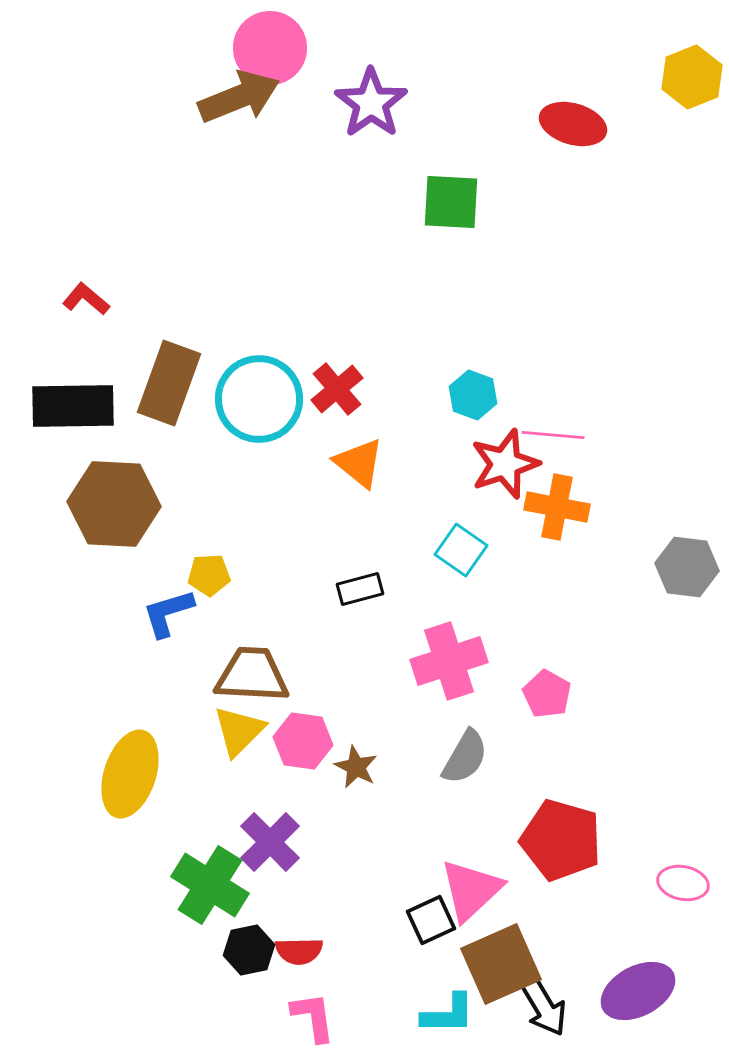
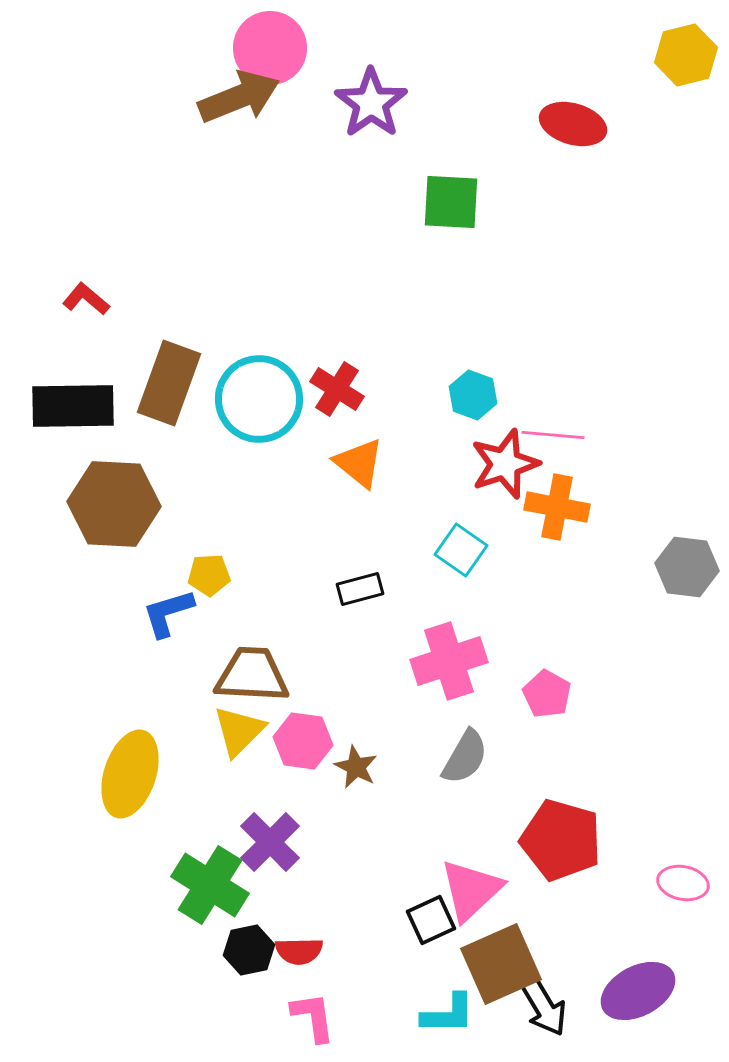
yellow hexagon at (692, 77): moved 6 px left, 22 px up; rotated 8 degrees clockwise
red cross at (337, 389): rotated 18 degrees counterclockwise
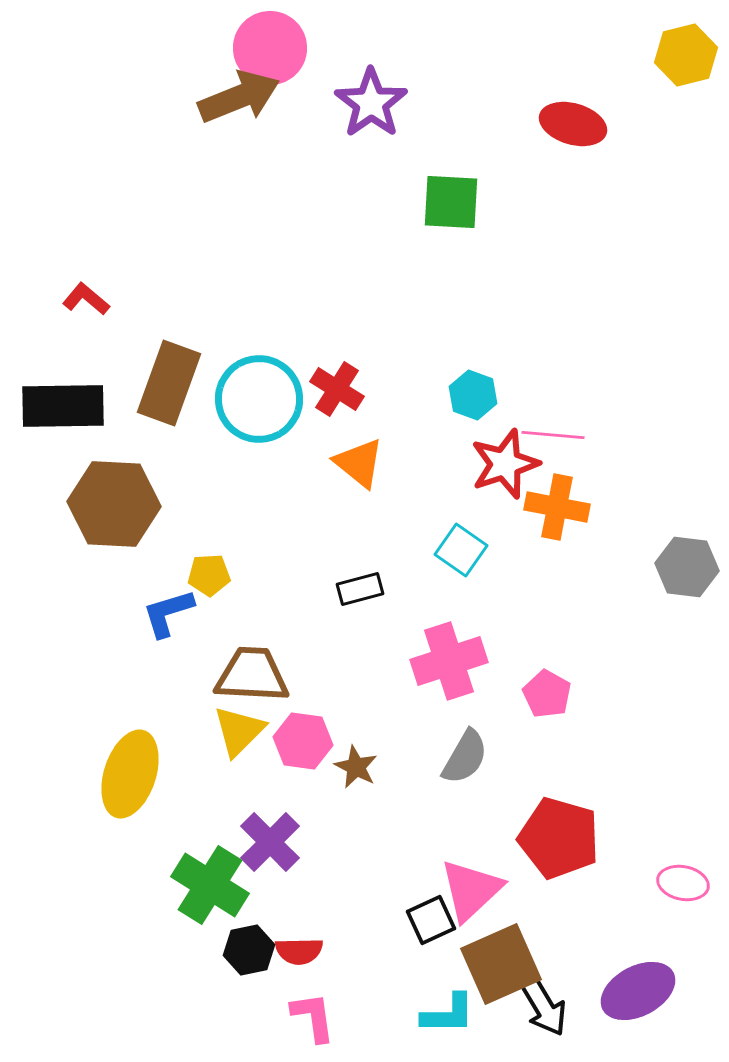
black rectangle at (73, 406): moved 10 px left
red pentagon at (561, 840): moved 2 px left, 2 px up
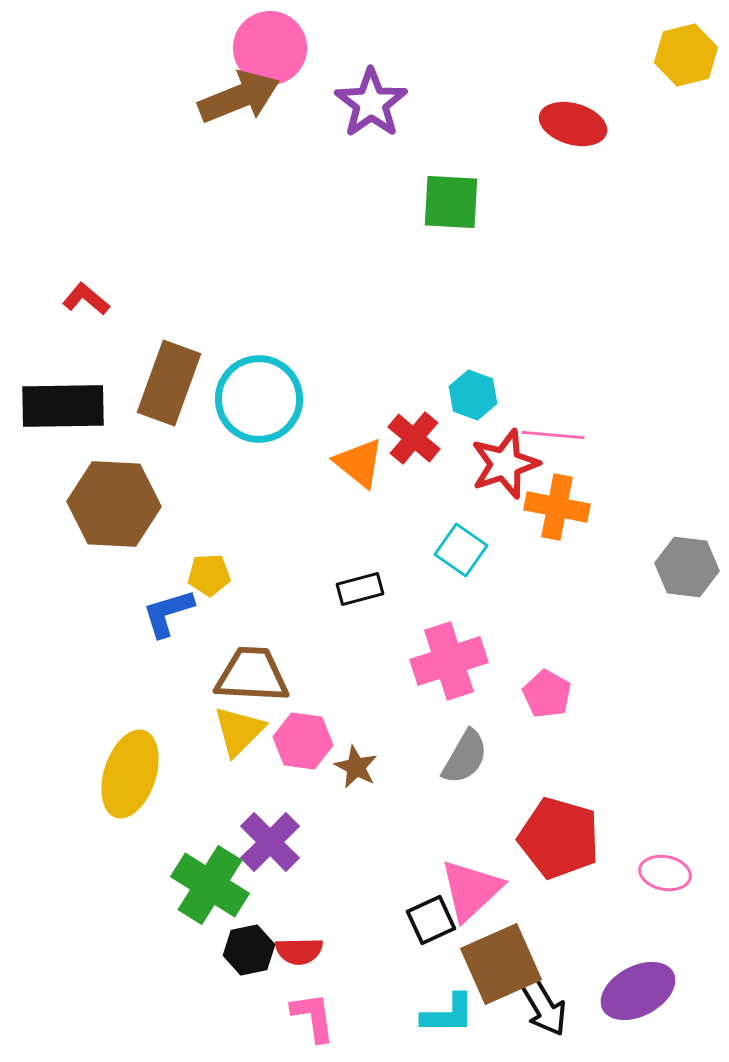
red cross at (337, 389): moved 77 px right, 49 px down; rotated 8 degrees clockwise
pink ellipse at (683, 883): moved 18 px left, 10 px up
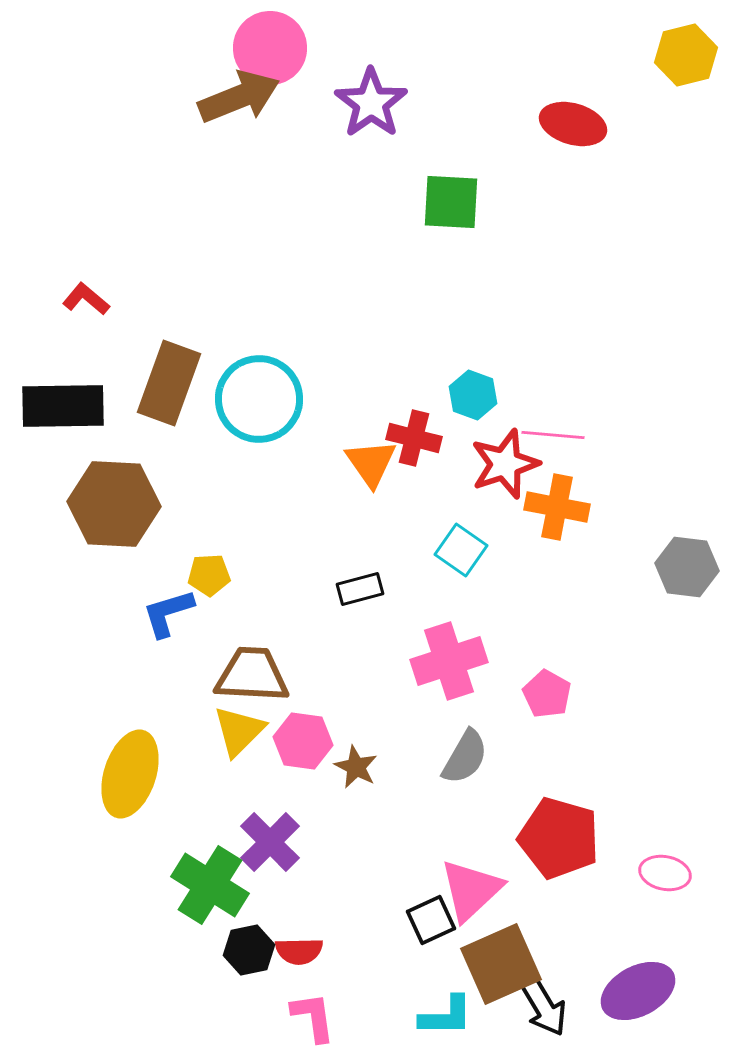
red cross at (414, 438): rotated 26 degrees counterclockwise
orange triangle at (359, 463): moved 12 px right; rotated 16 degrees clockwise
cyan L-shape at (448, 1014): moved 2 px left, 2 px down
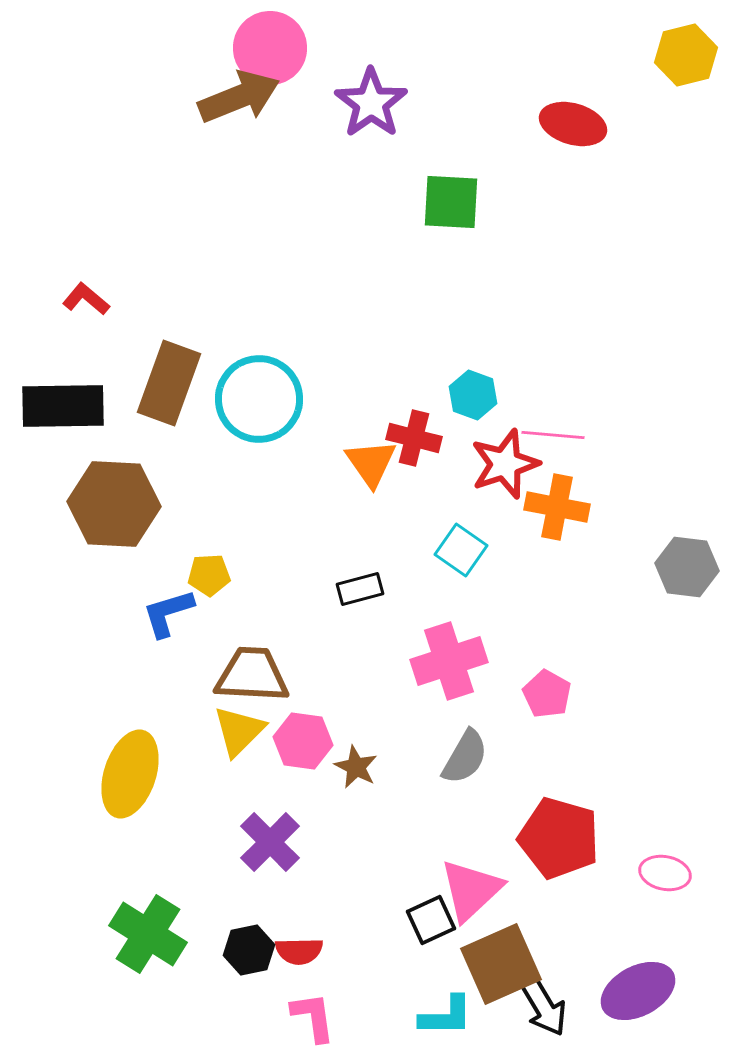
green cross at (210, 885): moved 62 px left, 49 px down
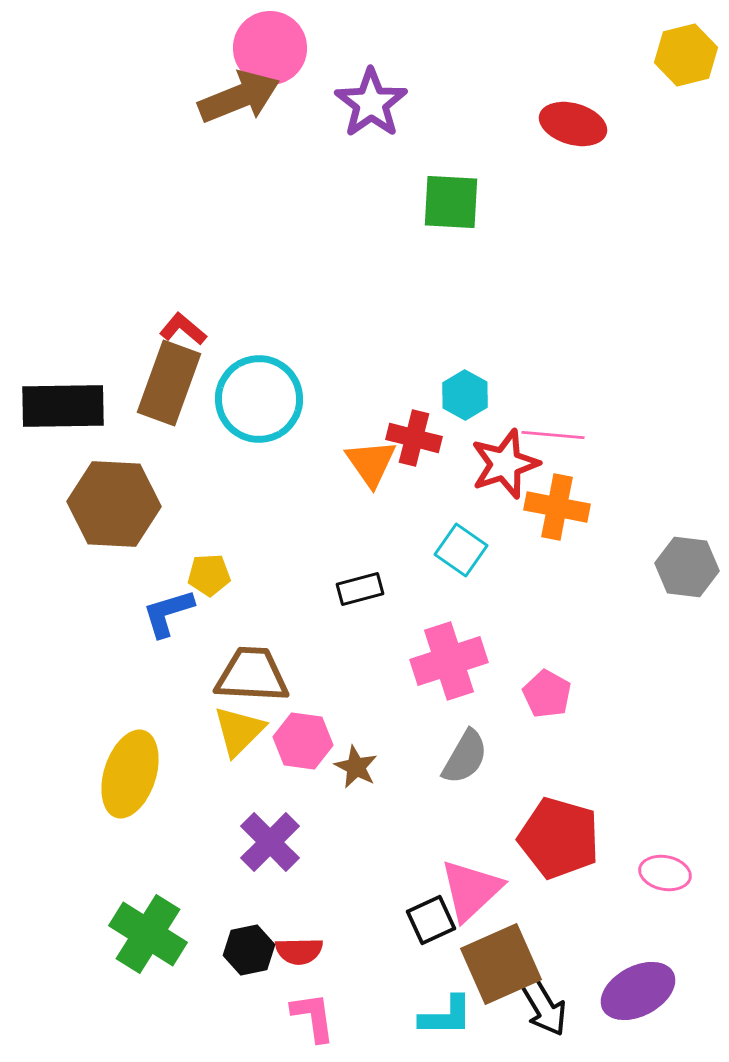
red L-shape at (86, 299): moved 97 px right, 30 px down
cyan hexagon at (473, 395): moved 8 px left; rotated 9 degrees clockwise
